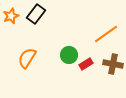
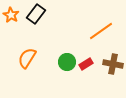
orange star: moved 1 px up; rotated 21 degrees counterclockwise
orange line: moved 5 px left, 3 px up
green circle: moved 2 px left, 7 px down
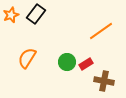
orange star: rotated 21 degrees clockwise
brown cross: moved 9 px left, 17 px down
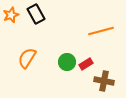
black rectangle: rotated 66 degrees counterclockwise
orange line: rotated 20 degrees clockwise
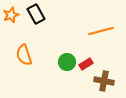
orange semicircle: moved 3 px left, 3 px up; rotated 50 degrees counterclockwise
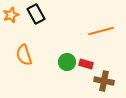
red rectangle: rotated 48 degrees clockwise
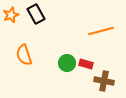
green circle: moved 1 px down
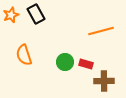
green circle: moved 2 px left, 1 px up
brown cross: rotated 12 degrees counterclockwise
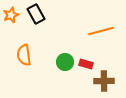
orange semicircle: rotated 10 degrees clockwise
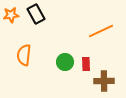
orange star: rotated 14 degrees clockwise
orange line: rotated 10 degrees counterclockwise
orange semicircle: rotated 15 degrees clockwise
red rectangle: rotated 72 degrees clockwise
